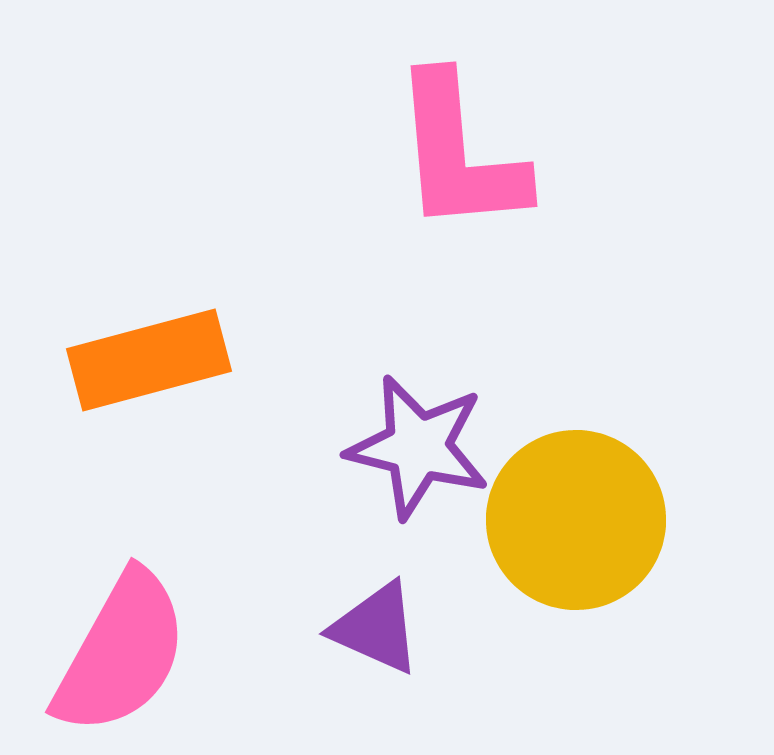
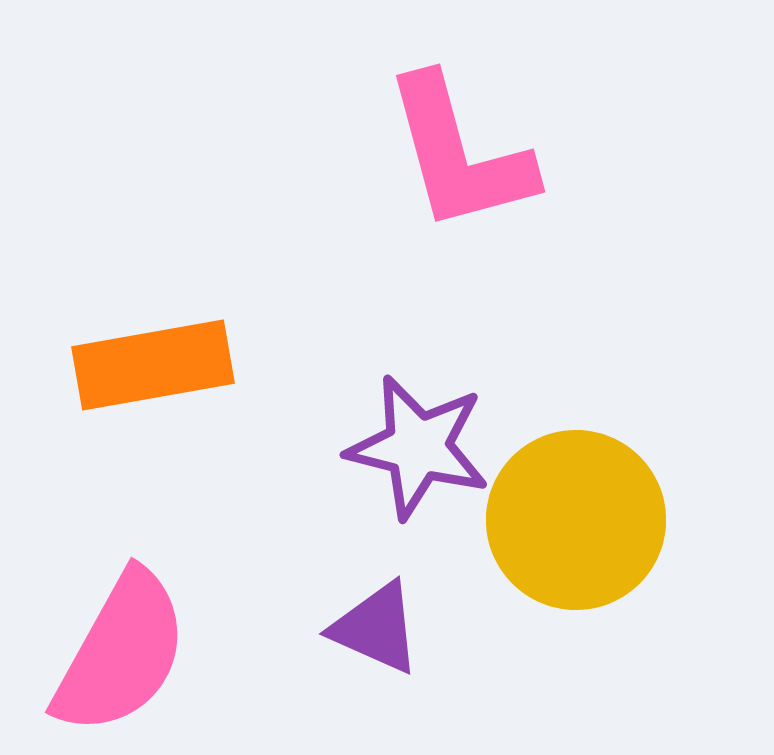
pink L-shape: rotated 10 degrees counterclockwise
orange rectangle: moved 4 px right, 5 px down; rotated 5 degrees clockwise
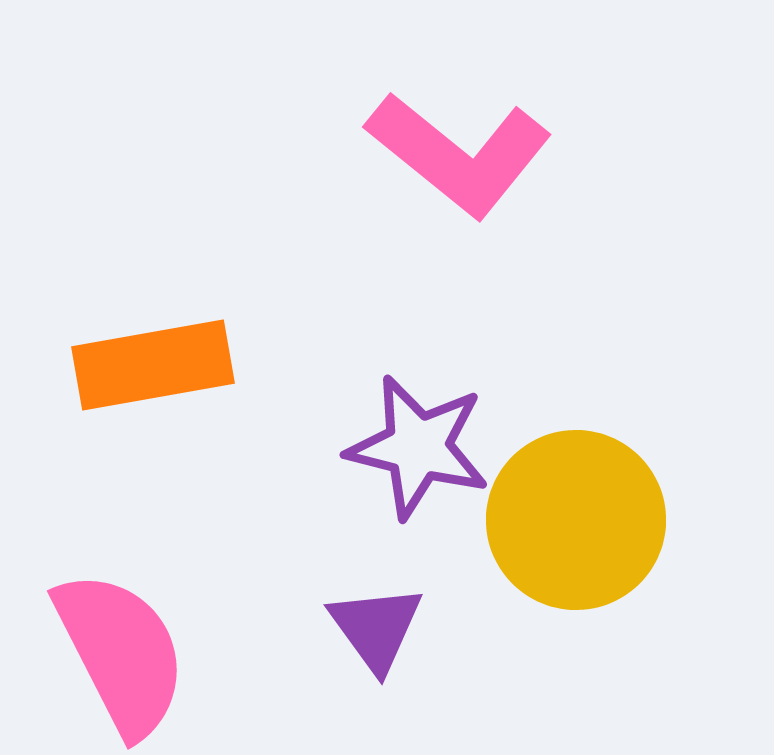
pink L-shape: rotated 36 degrees counterclockwise
purple triangle: rotated 30 degrees clockwise
pink semicircle: rotated 56 degrees counterclockwise
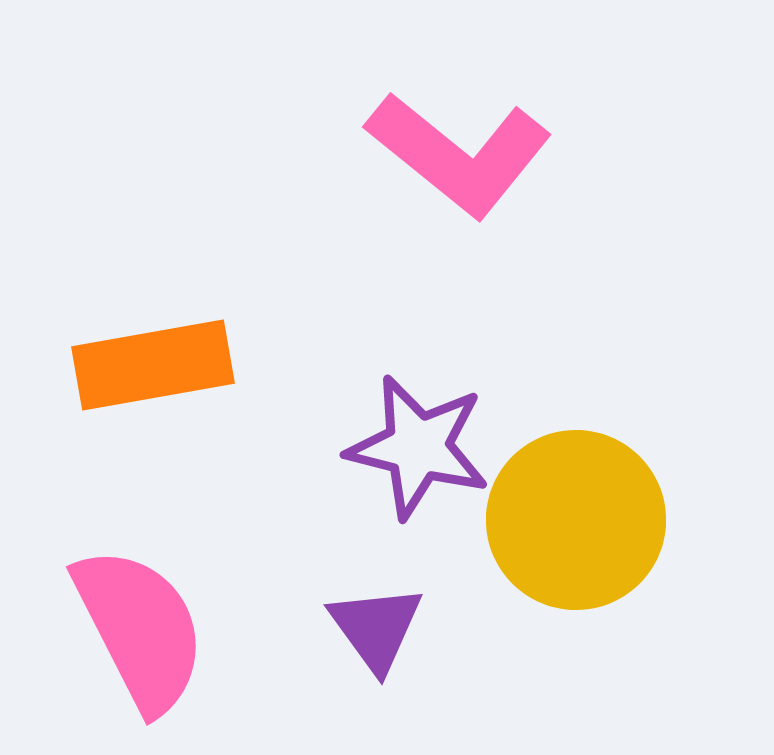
pink semicircle: moved 19 px right, 24 px up
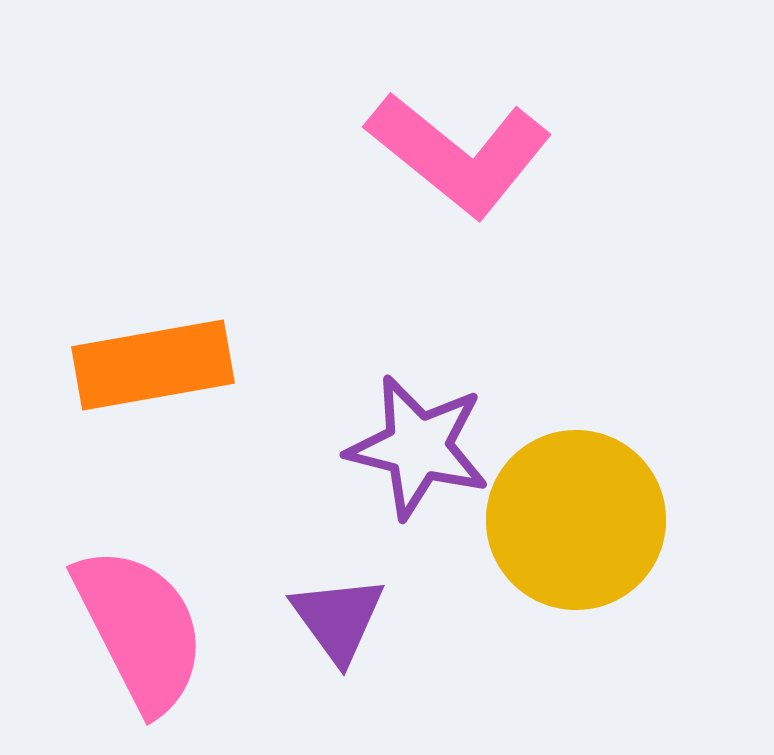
purple triangle: moved 38 px left, 9 px up
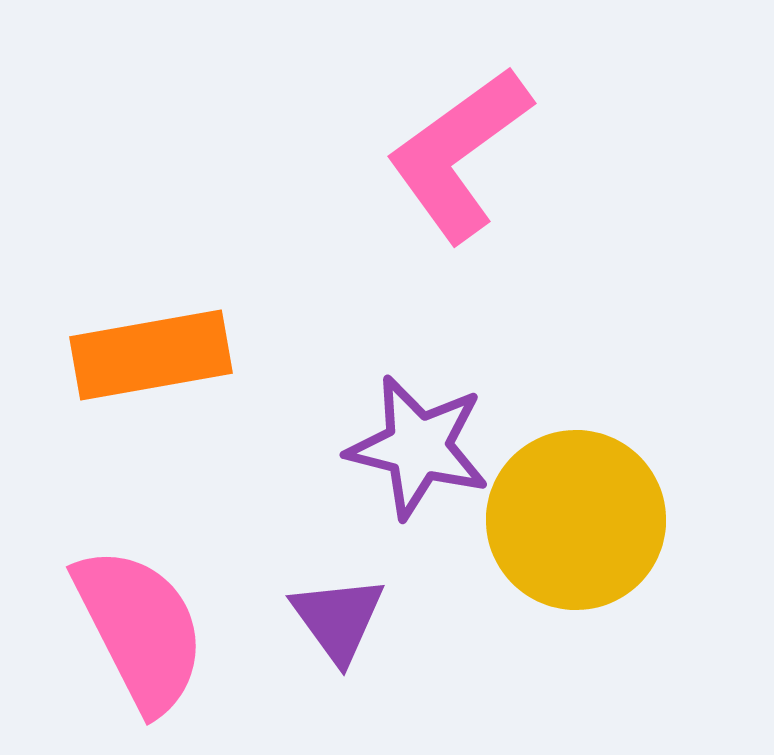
pink L-shape: rotated 105 degrees clockwise
orange rectangle: moved 2 px left, 10 px up
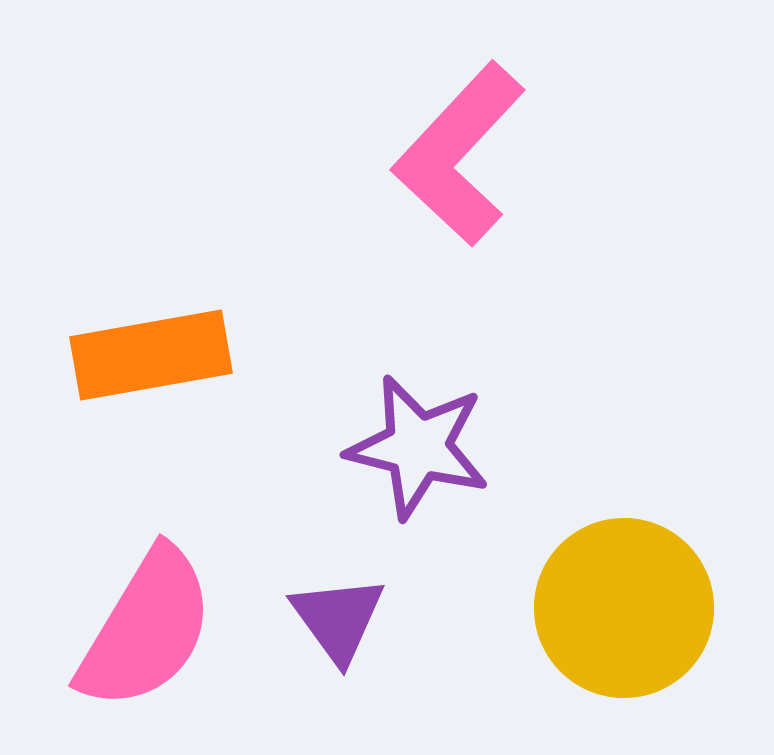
pink L-shape: rotated 11 degrees counterclockwise
yellow circle: moved 48 px right, 88 px down
pink semicircle: moved 6 px right; rotated 58 degrees clockwise
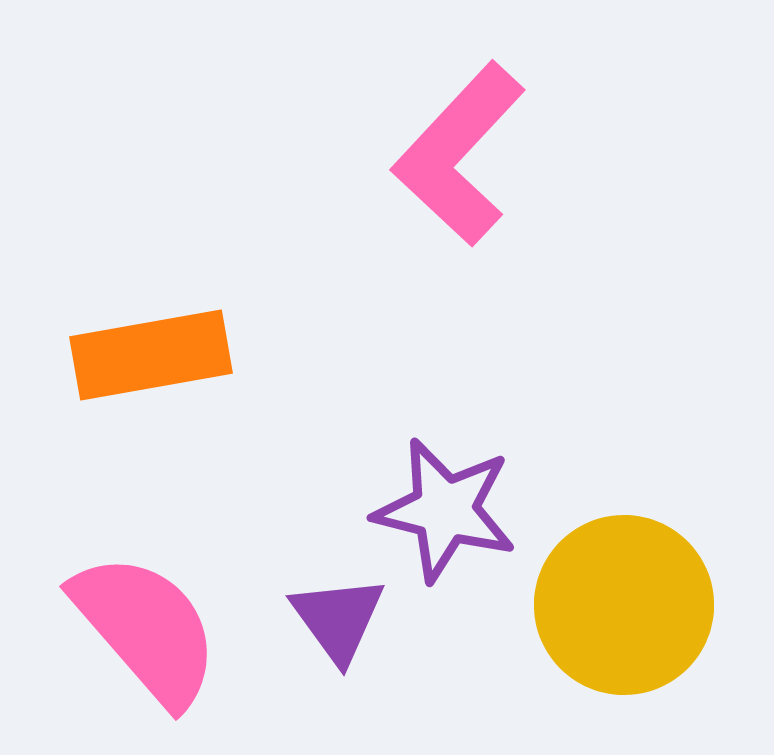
purple star: moved 27 px right, 63 px down
yellow circle: moved 3 px up
pink semicircle: rotated 72 degrees counterclockwise
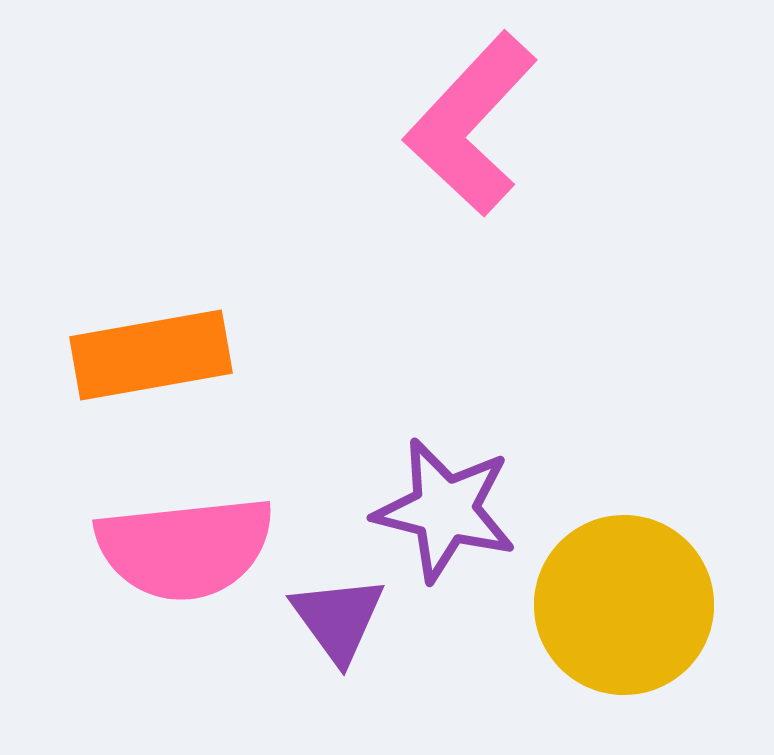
pink L-shape: moved 12 px right, 30 px up
pink semicircle: moved 39 px right, 81 px up; rotated 125 degrees clockwise
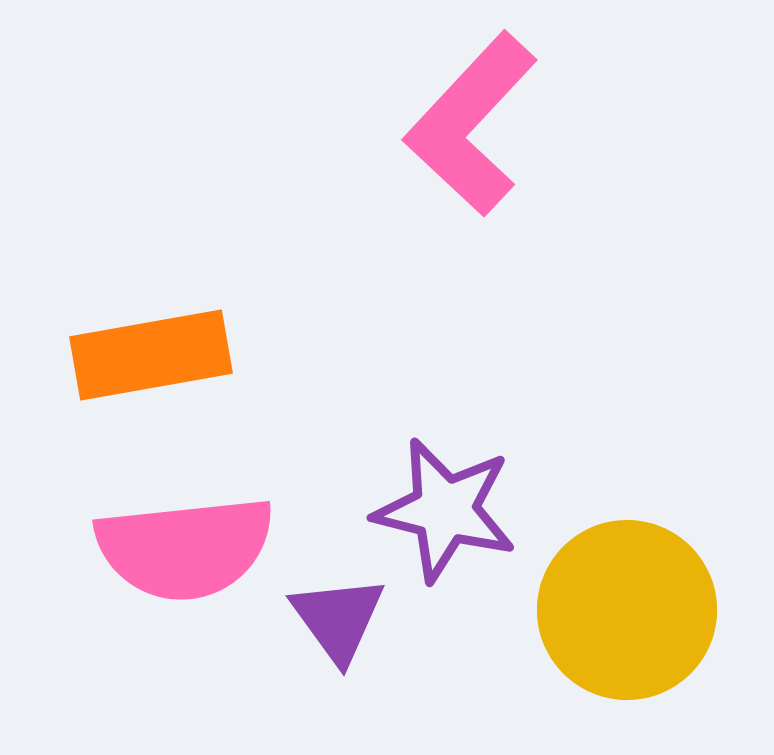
yellow circle: moved 3 px right, 5 px down
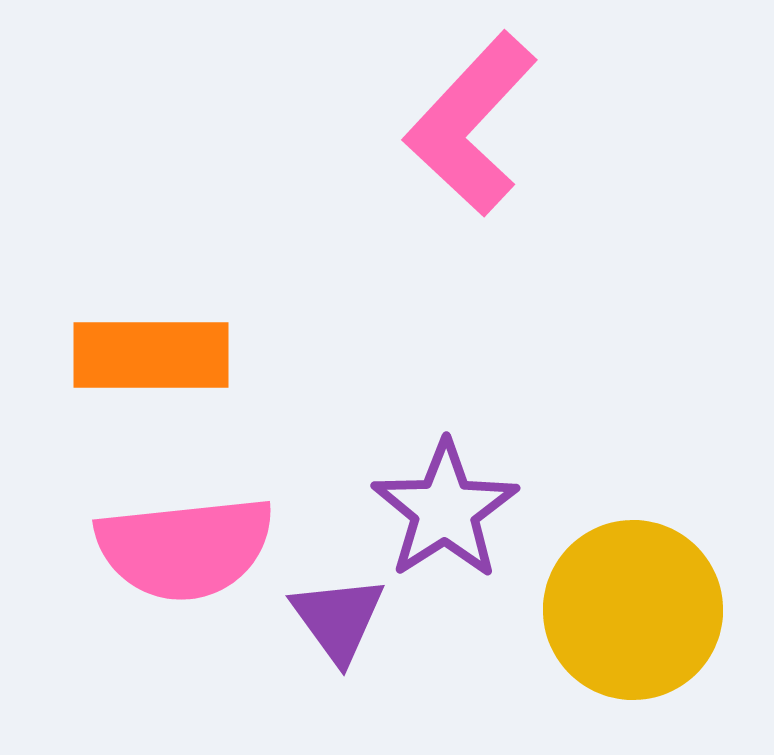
orange rectangle: rotated 10 degrees clockwise
purple star: rotated 25 degrees clockwise
yellow circle: moved 6 px right
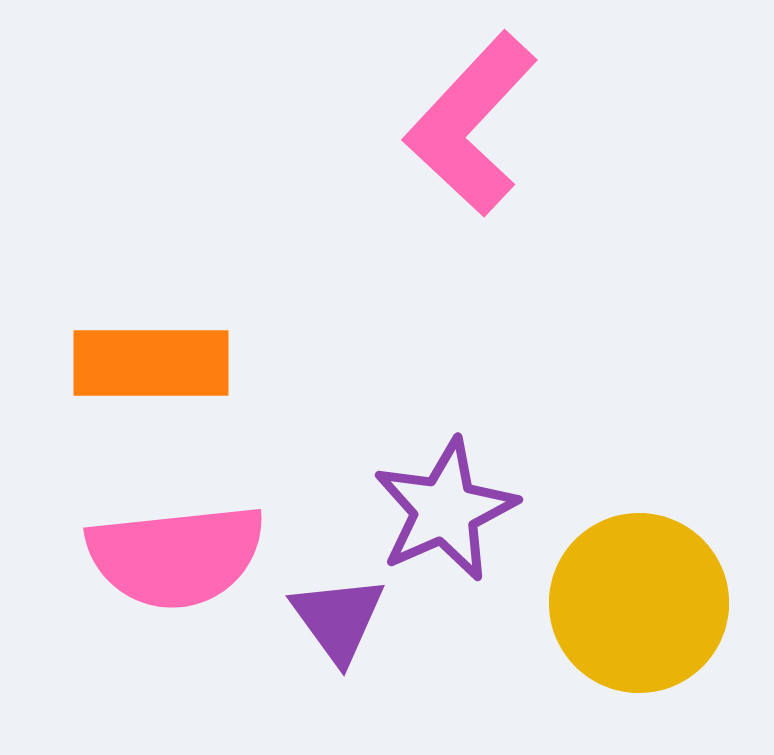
orange rectangle: moved 8 px down
purple star: rotated 9 degrees clockwise
pink semicircle: moved 9 px left, 8 px down
yellow circle: moved 6 px right, 7 px up
